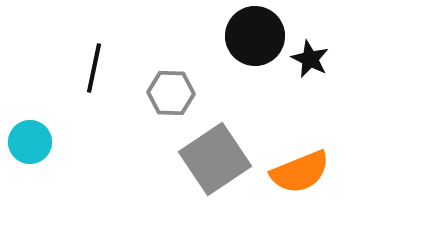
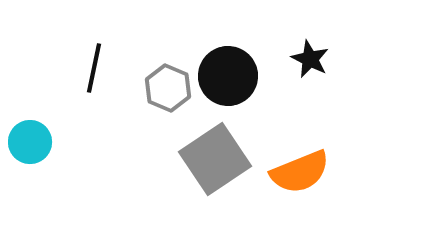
black circle: moved 27 px left, 40 px down
gray hexagon: moved 3 px left, 5 px up; rotated 21 degrees clockwise
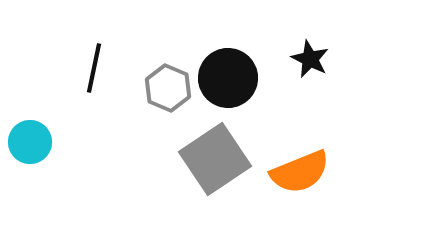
black circle: moved 2 px down
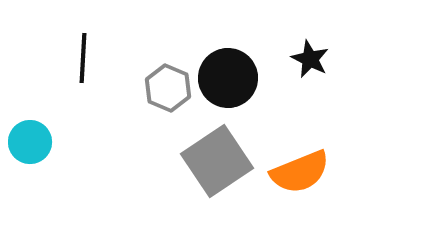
black line: moved 11 px left, 10 px up; rotated 9 degrees counterclockwise
gray square: moved 2 px right, 2 px down
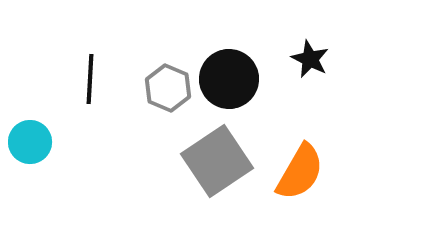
black line: moved 7 px right, 21 px down
black circle: moved 1 px right, 1 px down
orange semicircle: rotated 38 degrees counterclockwise
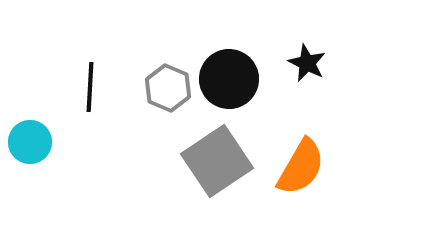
black star: moved 3 px left, 4 px down
black line: moved 8 px down
orange semicircle: moved 1 px right, 5 px up
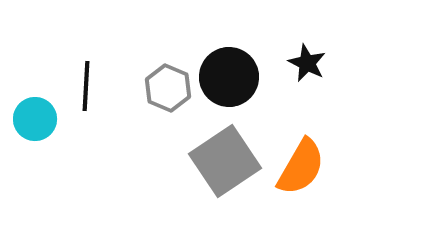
black circle: moved 2 px up
black line: moved 4 px left, 1 px up
cyan circle: moved 5 px right, 23 px up
gray square: moved 8 px right
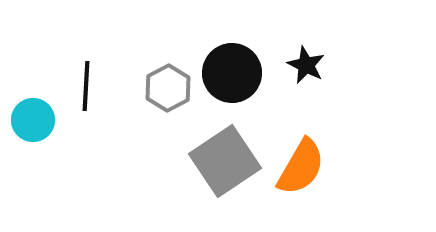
black star: moved 1 px left, 2 px down
black circle: moved 3 px right, 4 px up
gray hexagon: rotated 9 degrees clockwise
cyan circle: moved 2 px left, 1 px down
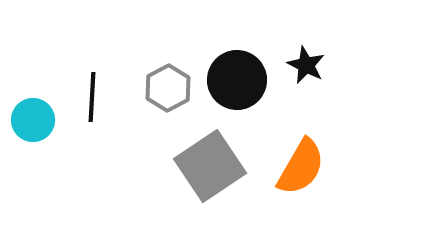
black circle: moved 5 px right, 7 px down
black line: moved 6 px right, 11 px down
gray square: moved 15 px left, 5 px down
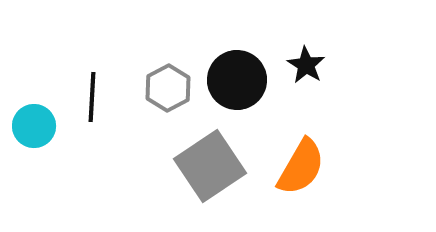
black star: rotated 6 degrees clockwise
cyan circle: moved 1 px right, 6 px down
